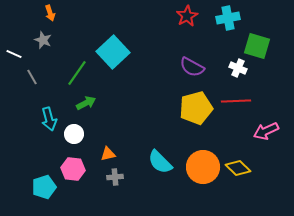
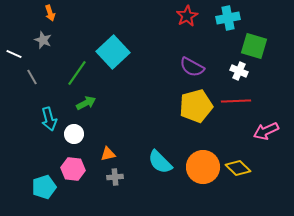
green square: moved 3 px left
white cross: moved 1 px right, 3 px down
yellow pentagon: moved 2 px up
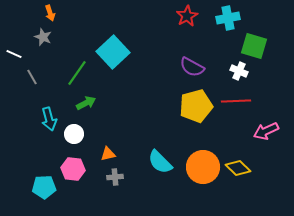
gray star: moved 3 px up
cyan pentagon: rotated 15 degrees clockwise
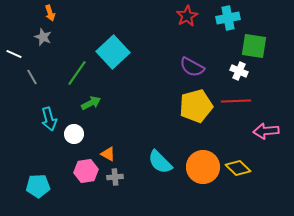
green square: rotated 8 degrees counterclockwise
green arrow: moved 5 px right
pink arrow: rotated 20 degrees clockwise
orange triangle: rotated 42 degrees clockwise
pink hexagon: moved 13 px right, 2 px down; rotated 15 degrees counterclockwise
cyan pentagon: moved 6 px left, 1 px up
